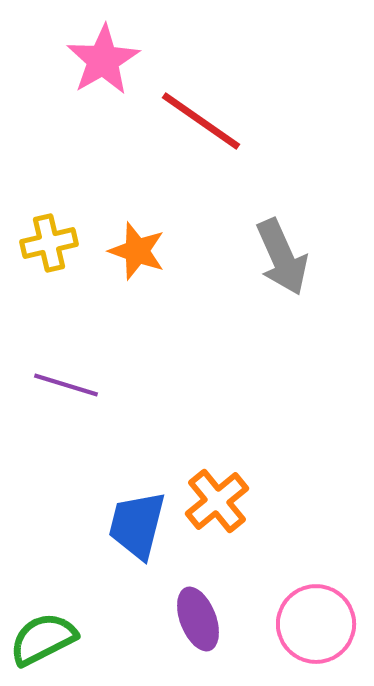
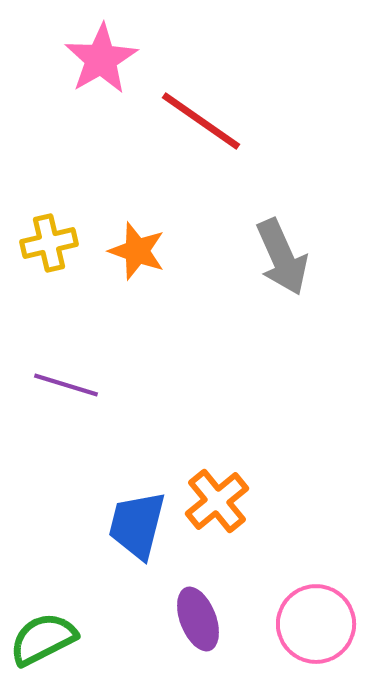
pink star: moved 2 px left, 1 px up
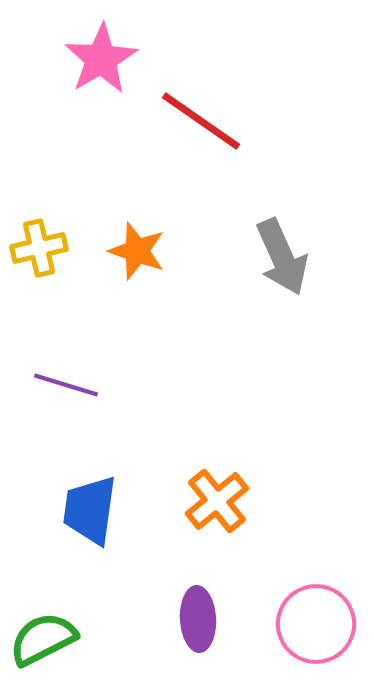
yellow cross: moved 10 px left, 5 px down
blue trapezoid: moved 47 px left, 15 px up; rotated 6 degrees counterclockwise
purple ellipse: rotated 18 degrees clockwise
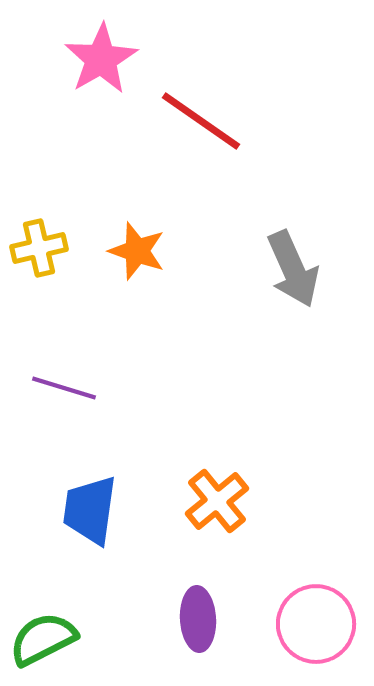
gray arrow: moved 11 px right, 12 px down
purple line: moved 2 px left, 3 px down
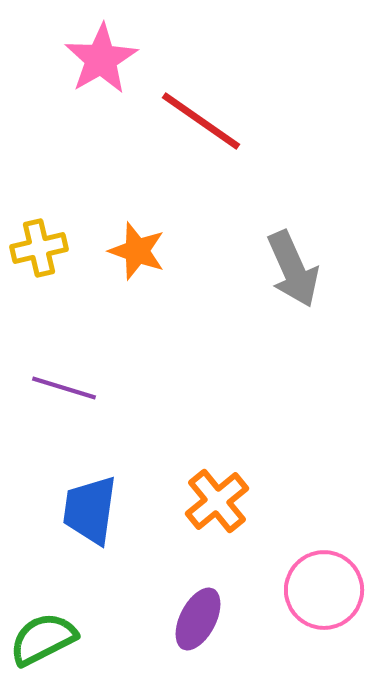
purple ellipse: rotated 30 degrees clockwise
pink circle: moved 8 px right, 34 px up
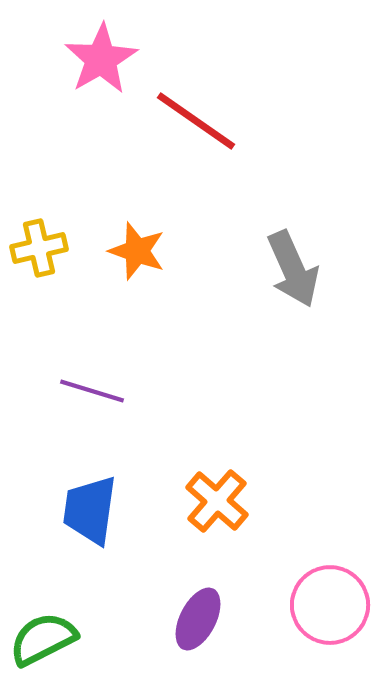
red line: moved 5 px left
purple line: moved 28 px right, 3 px down
orange cross: rotated 10 degrees counterclockwise
pink circle: moved 6 px right, 15 px down
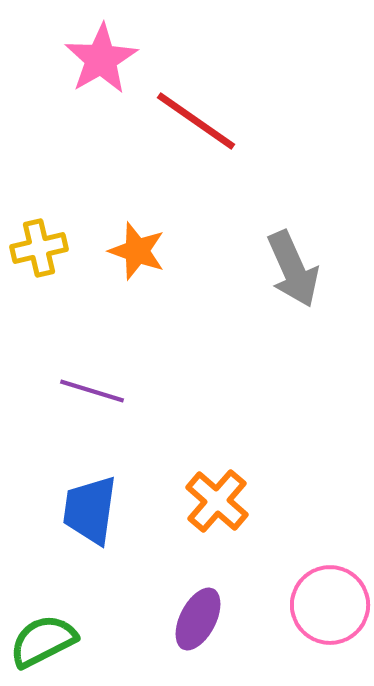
green semicircle: moved 2 px down
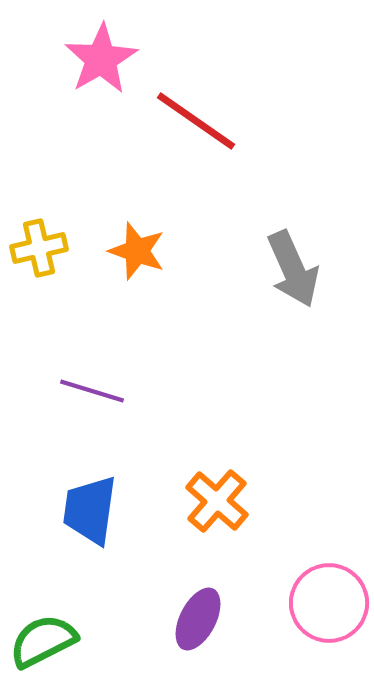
pink circle: moved 1 px left, 2 px up
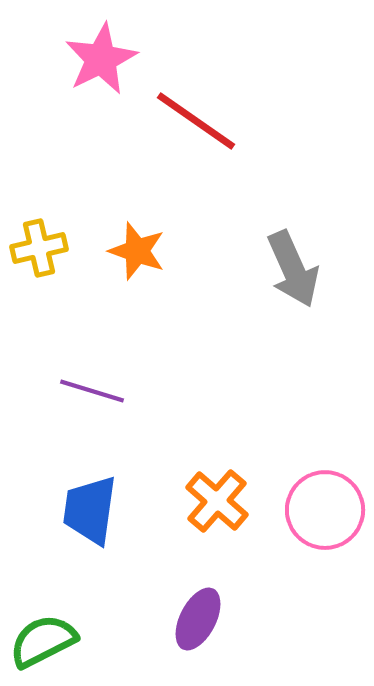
pink star: rotated 4 degrees clockwise
pink circle: moved 4 px left, 93 px up
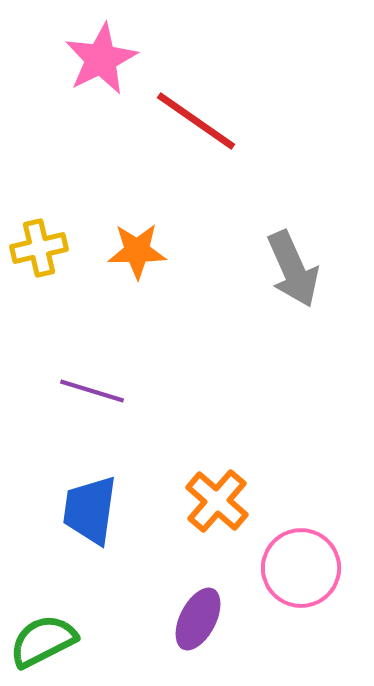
orange star: rotated 20 degrees counterclockwise
pink circle: moved 24 px left, 58 px down
